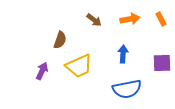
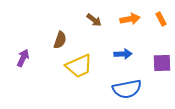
blue arrow: rotated 84 degrees clockwise
purple arrow: moved 19 px left, 13 px up
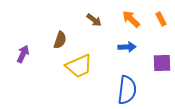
orange arrow: moved 1 px right; rotated 126 degrees counterclockwise
blue arrow: moved 4 px right, 7 px up
purple arrow: moved 4 px up
blue semicircle: moved 1 px down; rotated 72 degrees counterclockwise
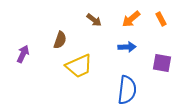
orange arrow: rotated 84 degrees counterclockwise
purple square: rotated 12 degrees clockwise
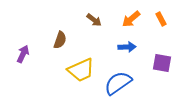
yellow trapezoid: moved 2 px right, 4 px down
blue semicircle: moved 9 px left, 7 px up; rotated 132 degrees counterclockwise
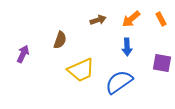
brown arrow: moved 4 px right; rotated 56 degrees counterclockwise
blue arrow: rotated 90 degrees clockwise
blue semicircle: moved 1 px right, 1 px up
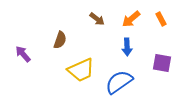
brown arrow: moved 1 px left, 1 px up; rotated 56 degrees clockwise
purple arrow: rotated 66 degrees counterclockwise
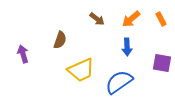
purple arrow: rotated 24 degrees clockwise
